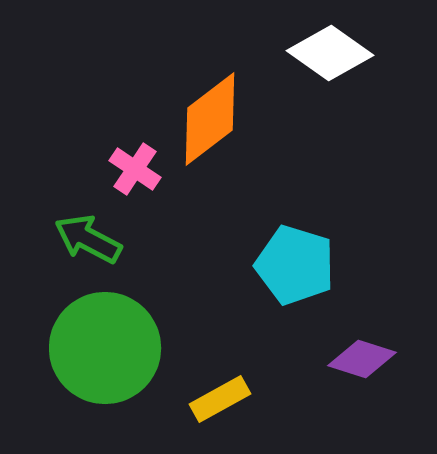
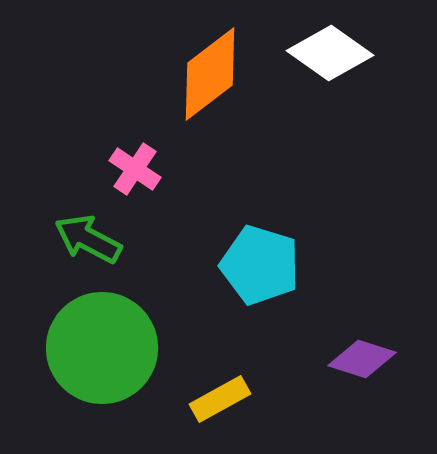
orange diamond: moved 45 px up
cyan pentagon: moved 35 px left
green circle: moved 3 px left
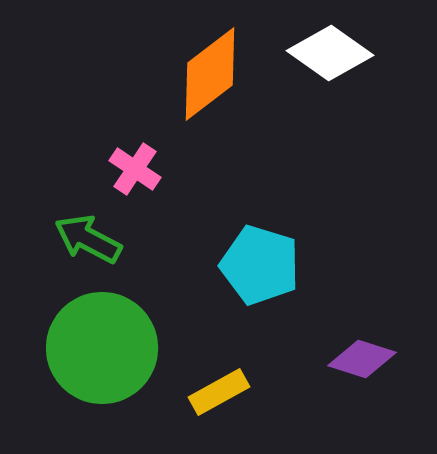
yellow rectangle: moved 1 px left, 7 px up
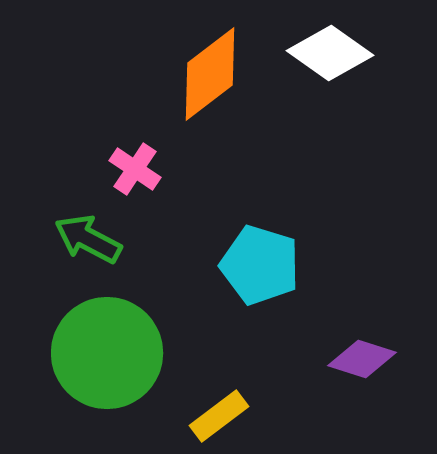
green circle: moved 5 px right, 5 px down
yellow rectangle: moved 24 px down; rotated 8 degrees counterclockwise
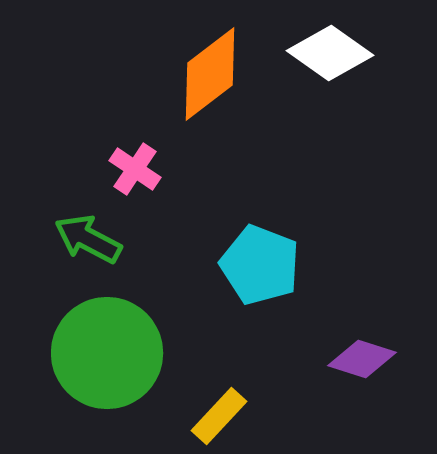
cyan pentagon: rotated 4 degrees clockwise
yellow rectangle: rotated 10 degrees counterclockwise
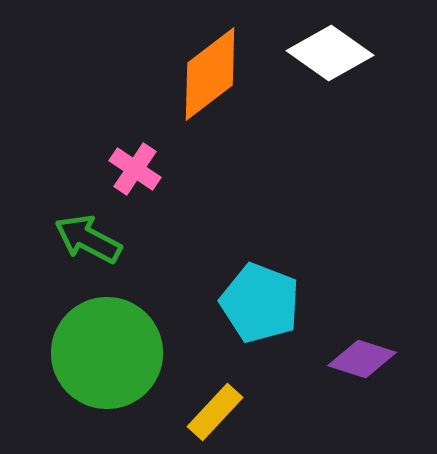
cyan pentagon: moved 38 px down
yellow rectangle: moved 4 px left, 4 px up
